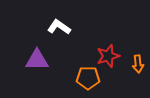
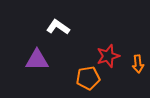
white L-shape: moved 1 px left
orange pentagon: rotated 10 degrees counterclockwise
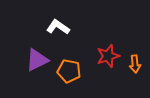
purple triangle: rotated 25 degrees counterclockwise
orange arrow: moved 3 px left
orange pentagon: moved 19 px left, 7 px up; rotated 20 degrees clockwise
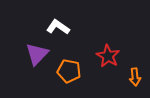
red star: rotated 25 degrees counterclockwise
purple triangle: moved 6 px up; rotated 20 degrees counterclockwise
orange arrow: moved 13 px down
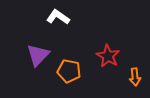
white L-shape: moved 10 px up
purple triangle: moved 1 px right, 1 px down
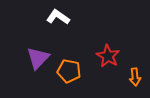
purple triangle: moved 3 px down
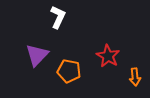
white L-shape: rotated 80 degrees clockwise
purple triangle: moved 1 px left, 3 px up
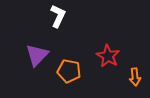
white L-shape: moved 1 px up
